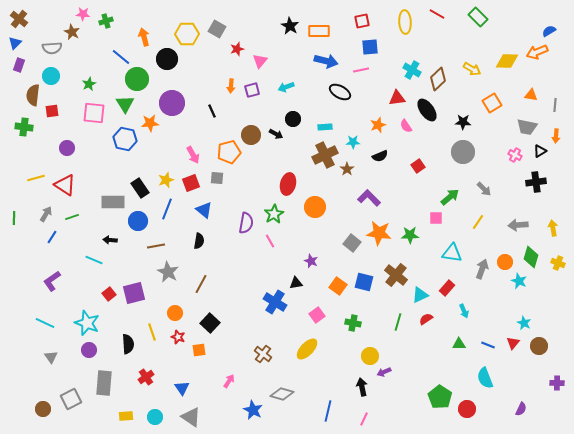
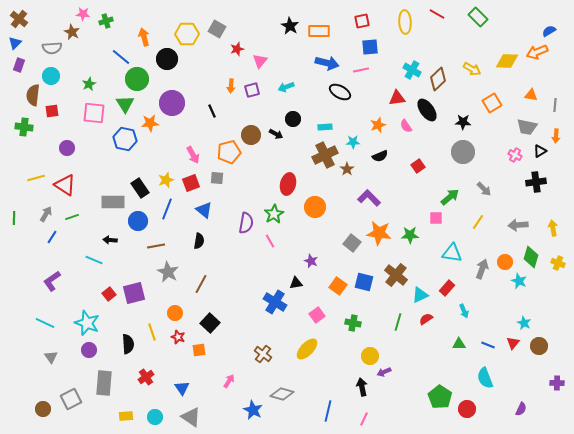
blue arrow at (326, 61): moved 1 px right, 2 px down
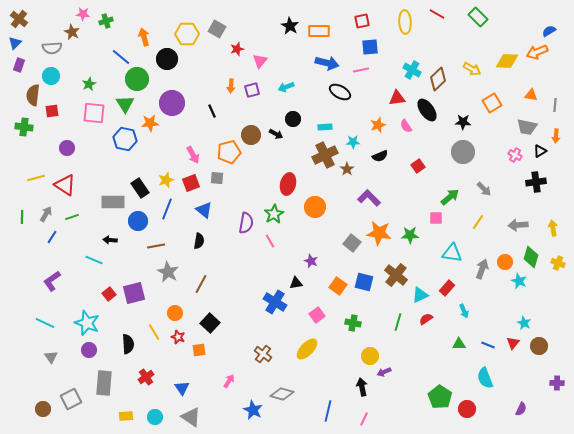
green line at (14, 218): moved 8 px right, 1 px up
yellow line at (152, 332): moved 2 px right; rotated 12 degrees counterclockwise
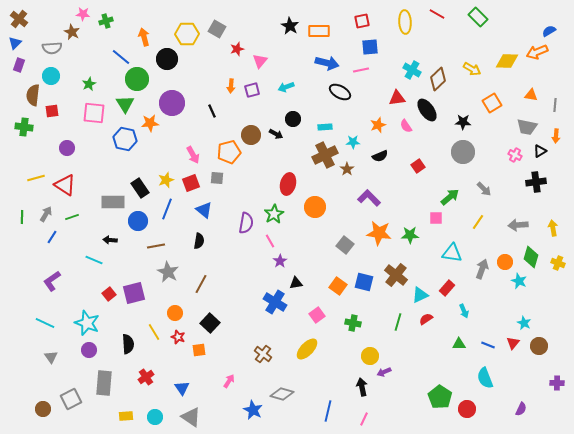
gray square at (352, 243): moved 7 px left, 2 px down
purple star at (311, 261): moved 31 px left; rotated 16 degrees clockwise
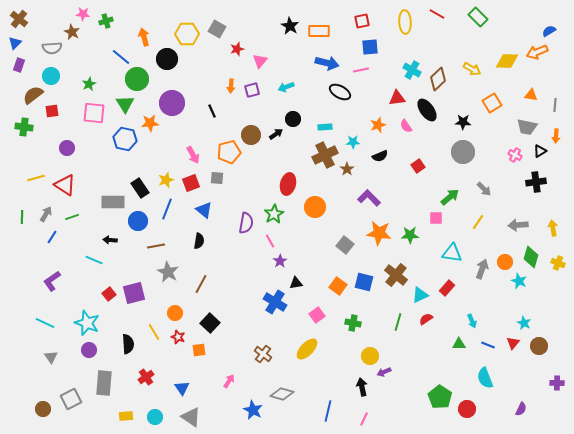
brown semicircle at (33, 95): rotated 45 degrees clockwise
black arrow at (276, 134): rotated 64 degrees counterclockwise
cyan arrow at (464, 311): moved 8 px right, 10 px down
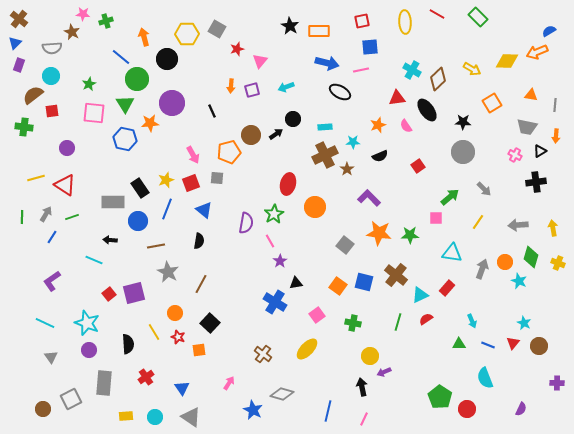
pink arrow at (229, 381): moved 2 px down
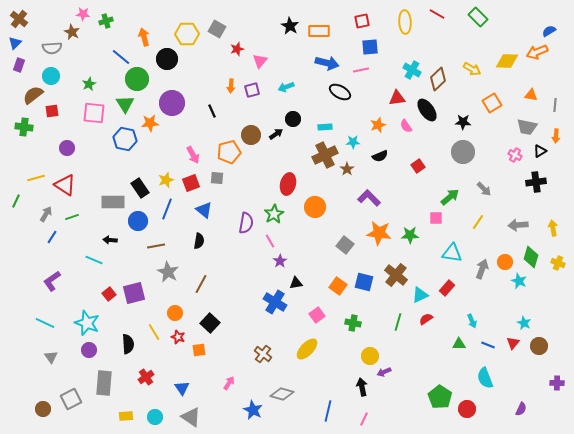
green line at (22, 217): moved 6 px left, 16 px up; rotated 24 degrees clockwise
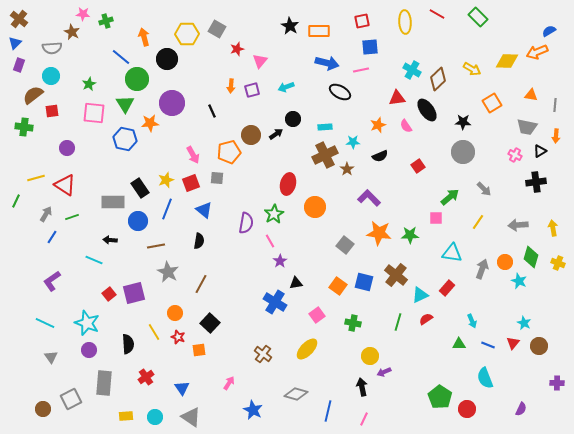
gray diamond at (282, 394): moved 14 px right
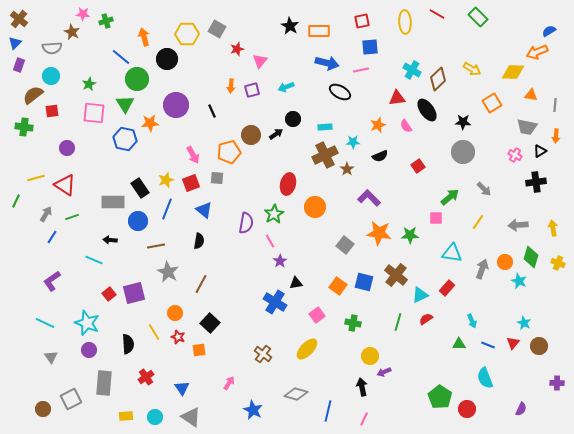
yellow diamond at (507, 61): moved 6 px right, 11 px down
purple circle at (172, 103): moved 4 px right, 2 px down
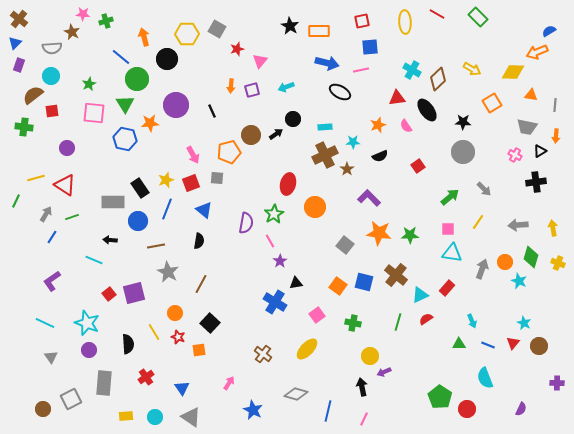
pink square at (436, 218): moved 12 px right, 11 px down
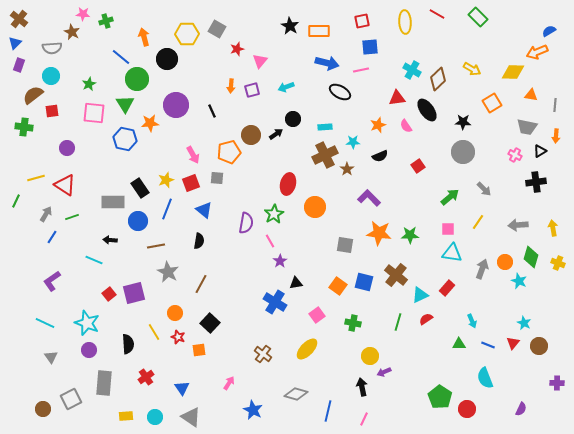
gray square at (345, 245): rotated 30 degrees counterclockwise
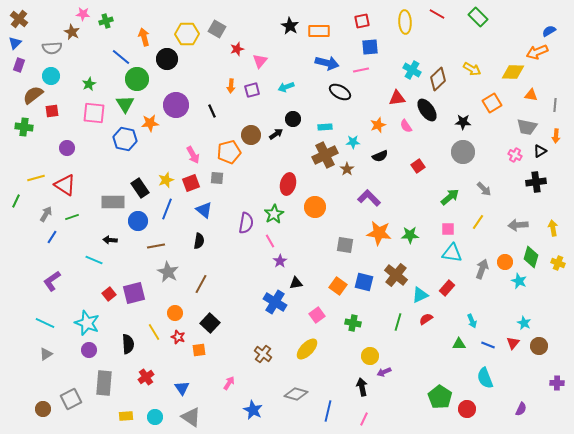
gray triangle at (51, 357): moved 5 px left, 3 px up; rotated 32 degrees clockwise
